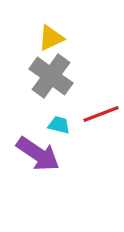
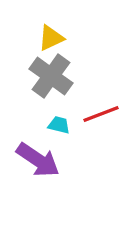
purple arrow: moved 6 px down
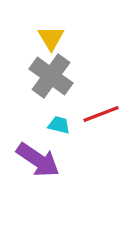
yellow triangle: rotated 36 degrees counterclockwise
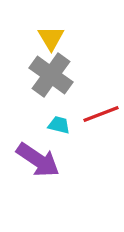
gray cross: moved 1 px up
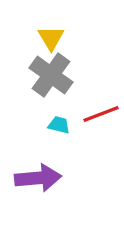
purple arrow: moved 18 px down; rotated 39 degrees counterclockwise
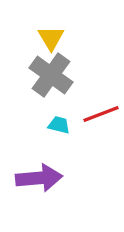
purple arrow: moved 1 px right
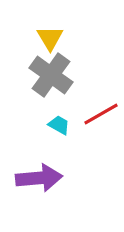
yellow triangle: moved 1 px left
red line: rotated 9 degrees counterclockwise
cyan trapezoid: rotated 15 degrees clockwise
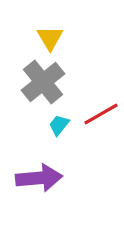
gray cross: moved 8 px left, 7 px down; rotated 15 degrees clockwise
cyan trapezoid: rotated 80 degrees counterclockwise
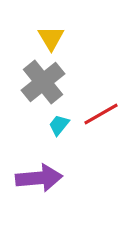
yellow triangle: moved 1 px right
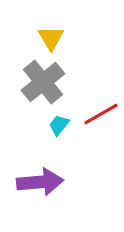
purple arrow: moved 1 px right, 4 px down
